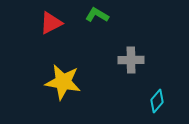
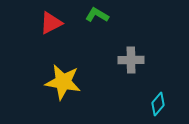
cyan diamond: moved 1 px right, 3 px down
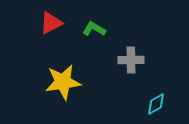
green L-shape: moved 3 px left, 14 px down
yellow star: rotated 18 degrees counterclockwise
cyan diamond: moved 2 px left; rotated 20 degrees clockwise
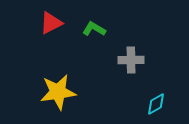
yellow star: moved 5 px left, 10 px down
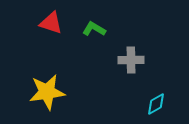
red triangle: rotated 45 degrees clockwise
yellow star: moved 11 px left
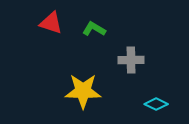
yellow star: moved 36 px right, 1 px up; rotated 9 degrees clockwise
cyan diamond: rotated 55 degrees clockwise
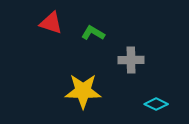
green L-shape: moved 1 px left, 4 px down
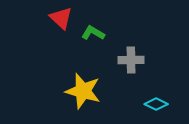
red triangle: moved 10 px right, 5 px up; rotated 25 degrees clockwise
yellow star: rotated 15 degrees clockwise
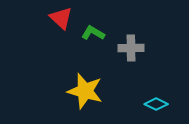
gray cross: moved 12 px up
yellow star: moved 2 px right
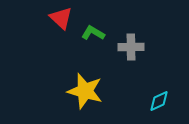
gray cross: moved 1 px up
cyan diamond: moved 3 px right, 3 px up; rotated 50 degrees counterclockwise
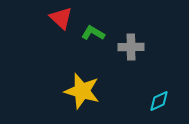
yellow star: moved 3 px left
